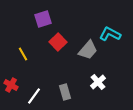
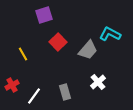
purple square: moved 1 px right, 4 px up
red cross: moved 1 px right; rotated 32 degrees clockwise
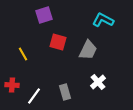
cyan L-shape: moved 7 px left, 14 px up
red square: rotated 30 degrees counterclockwise
gray trapezoid: rotated 15 degrees counterclockwise
red cross: rotated 32 degrees clockwise
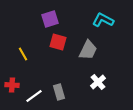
purple square: moved 6 px right, 4 px down
gray rectangle: moved 6 px left
white line: rotated 18 degrees clockwise
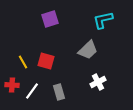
cyan L-shape: rotated 40 degrees counterclockwise
red square: moved 12 px left, 19 px down
gray trapezoid: rotated 20 degrees clockwise
yellow line: moved 8 px down
white cross: rotated 14 degrees clockwise
white line: moved 2 px left, 5 px up; rotated 18 degrees counterclockwise
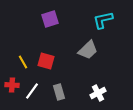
white cross: moved 11 px down
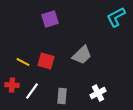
cyan L-shape: moved 13 px right, 3 px up; rotated 15 degrees counterclockwise
gray trapezoid: moved 6 px left, 5 px down
yellow line: rotated 32 degrees counterclockwise
gray rectangle: moved 3 px right, 4 px down; rotated 21 degrees clockwise
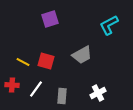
cyan L-shape: moved 7 px left, 8 px down
gray trapezoid: rotated 15 degrees clockwise
white line: moved 4 px right, 2 px up
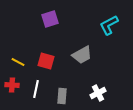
yellow line: moved 5 px left
white line: rotated 24 degrees counterclockwise
